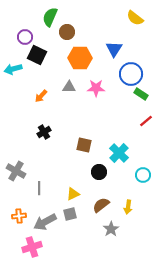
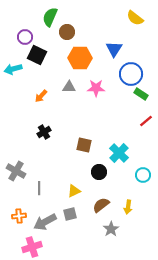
yellow triangle: moved 1 px right, 3 px up
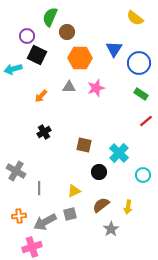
purple circle: moved 2 px right, 1 px up
blue circle: moved 8 px right, 11 px up
pink star: rotated 18 degrees counterclockwise
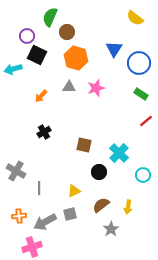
orange hexagon: moved 4 px left; rotated 15 degrees clockwise
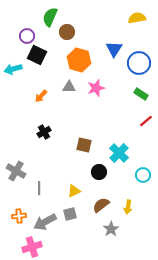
yellow semicircle: moved 2 px right; rotated 132 degrees clockwise
orange hexagon: moved 3 px right, 2 px down
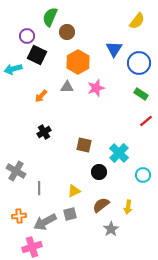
yellow semicircle: moved 3 px down; rotated 138 degrees clockwise
orange hexagon: moved 1 px left, 2 px down; rotated 15 degrees clockwise
gray triangle: moved 2 px left
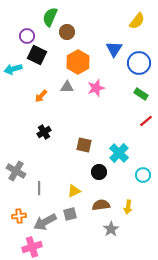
brown semicircle: rotated 30 degrees clockwise
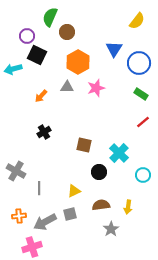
red line: moved 3 px left, 1 px down
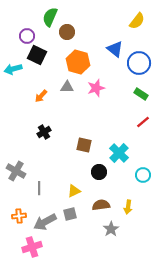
blue triangle: moved 1 px right; rotated 24 degrees counterclockwise
orange hexagon: rotated 15 degrees counterclockwise
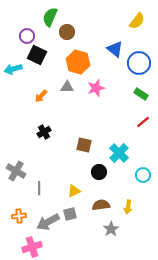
gray arrow: moved 3 px right
